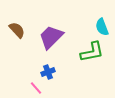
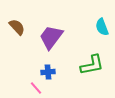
brown semicircle: moved 3 px up
purple trapezoid: rotated 8 degrees counterclockwise
green L-shape: moved 13 px down
blue cross: rotated 16 degrees clockwise
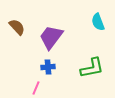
cyan semicircle: moved 4 px left, 5 px up
green L-shape: moved 3 px down
blue cross: moved 5 px up
pink line: rotated 64 degrees clockwise
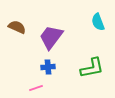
brown semicircle: rotated 24 degrees counterclockwise
pink line: rotated 48 degrees clockwise
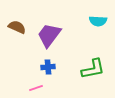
cyan semicircle: moved 1 px up; rotated 66 degrees counterclockwise
purple trapezoid: moved 2 px left, 2 px up
green L-shape: moved 1 px right, 1 px down
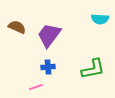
cyan semicircle: moved 2 px right, 2 px up
pink line: moved 1 px up
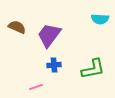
blue cross: moved 6 px right, 2 px up
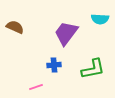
brown semicircle: moved 2 px left
purple trapezoid: moved 17 px right, 2 px up
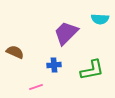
brown semicircle: moved 25 px down
purple trapezoid: rotated 8 degrees clockwise
green L-shape: moved 1 px left, 1 px down
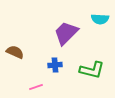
blue cross: moved 1 px right
green L-shape: rotated 25 degrees clockwise
